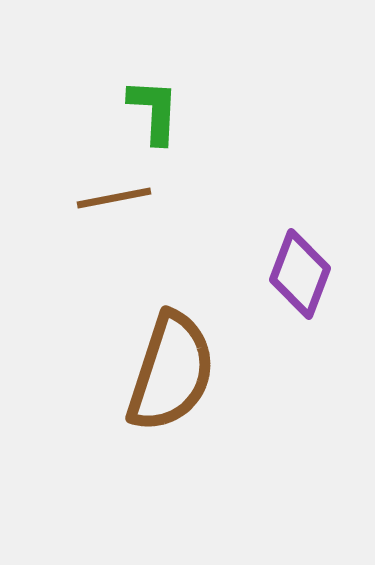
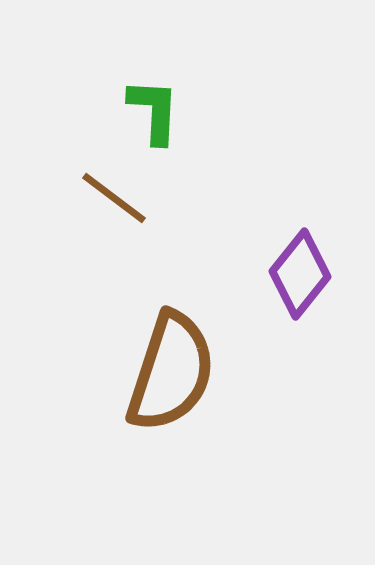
brown line: rotated 48 degrees clockwise
purple diamond: rotated 18 degrees clockwise
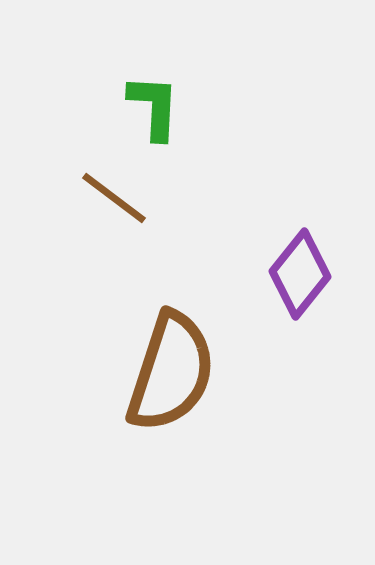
green L-shape: moved 4 px up
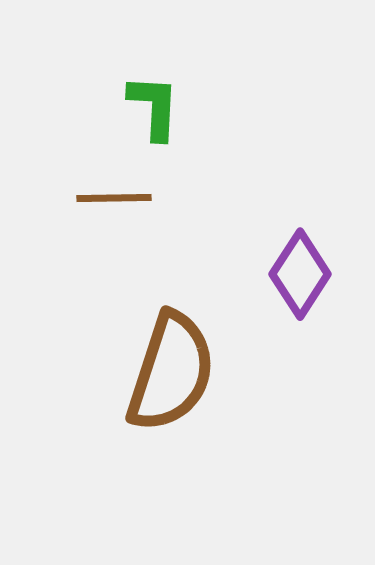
brown line: rotated 38 degrees counterclockwise
purple diamond: rotated 6 degrees counterclockwise
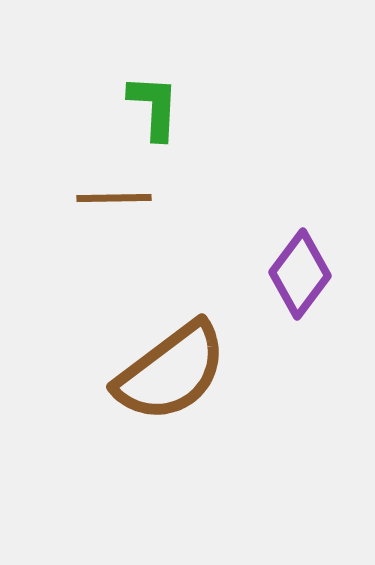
purple diamond: rotated 4 degrees clockwise
brown semicircle: rotated 35 degrees clockwise
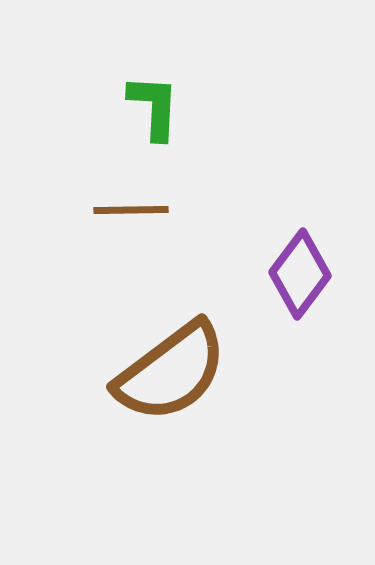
brown line: moved 17 px right, 12 px down
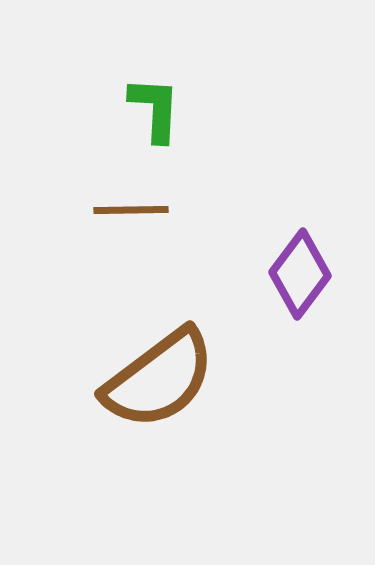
green L-shape: moved 1 px right, 2 px down
brown semicircle: moved 12 px left, 7 px down
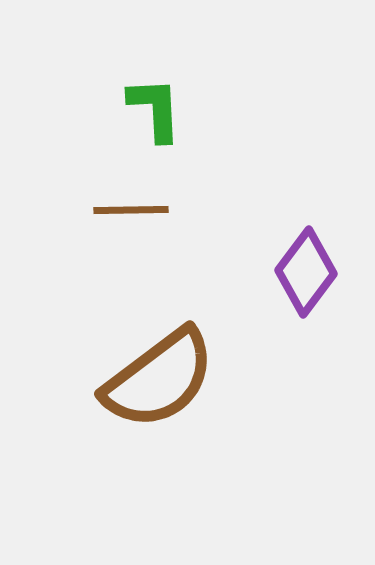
green L-shape: rotated 6 degrees counterclockwise
purple diamond: moved 6 px right, 2 px up
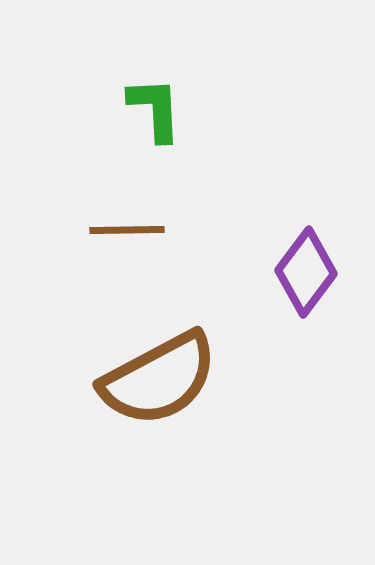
brown line: moved 4 px left, 20 px down
brown semicircle: rotated 9 degrees clockwise
